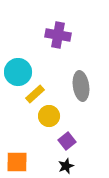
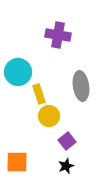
yellow rectangle: moved 4 px right; rotated 66 degrees counterclockwise
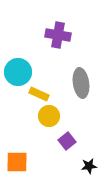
gray ellipse: moved 3 px up
yellow rectangle: rotated 48 degrees counterclockwise
black star: moved 23 px right; rotated 14 degrees clockwise
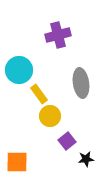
purple cross: rotated 25 degrees counterclockwise
cyan circle: moved 1 px right, 2 px up
yellow rectangle: rotated 30 degrees clockwise
yellow circle: moved 1 px right
black star: moved 3 px left, 7 px up
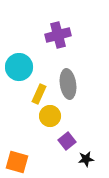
cyan circle: moved 3 px up
gray ellipse: moved 13 px left, 1 px down
yellow rectangle: rotated 60 degrees clockwise
orange square: rotated 15 degrees clockwise
